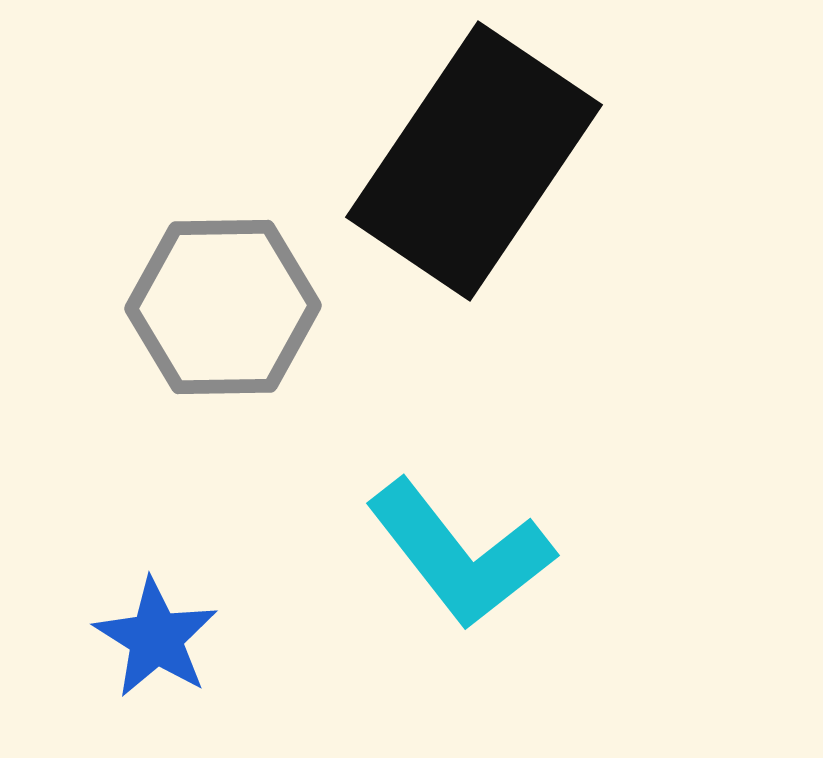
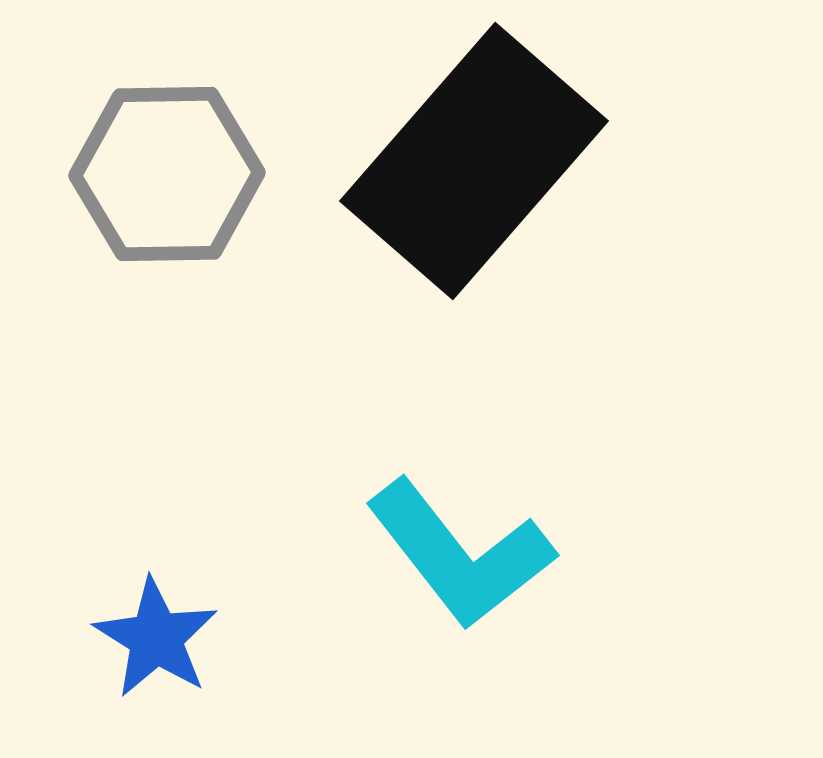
black rectangle: rotated 7 degrees clockwise
gray hexagon: moved 56 px left, 133 px up
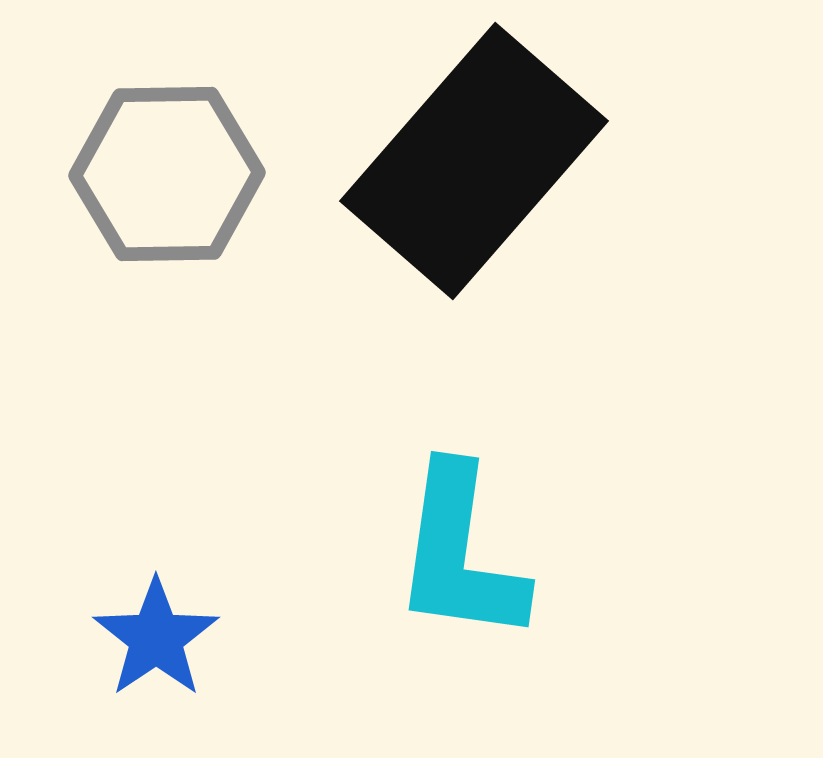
cyan L-shape: rotated 46 degrees clockwise
blue star: rotated 6 degrees clockwise
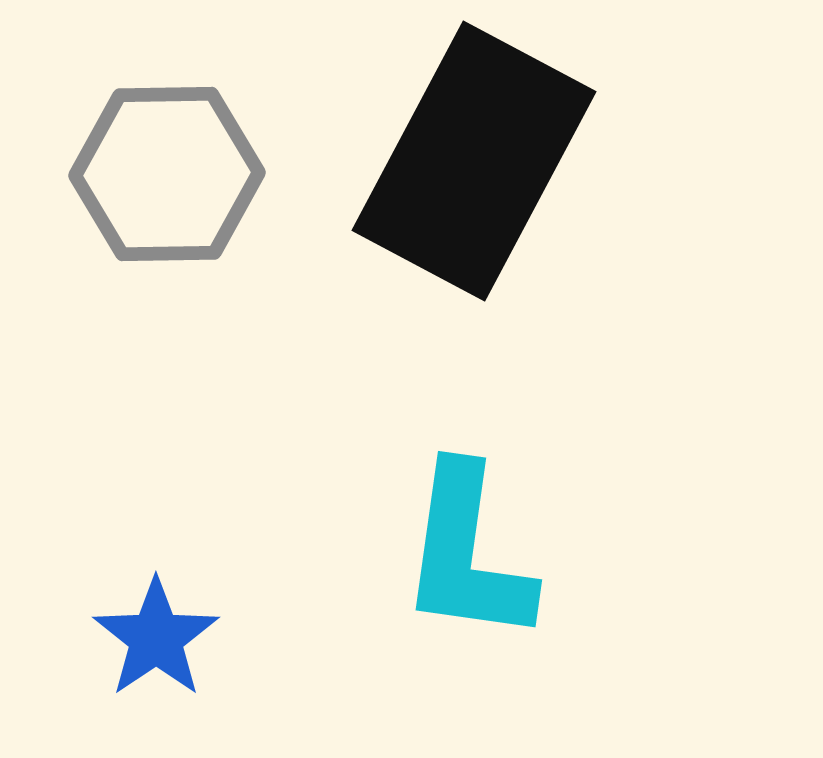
black rectangle: rotated 13 degrees counterclockwise
cyan L-shape: moved 7 px right
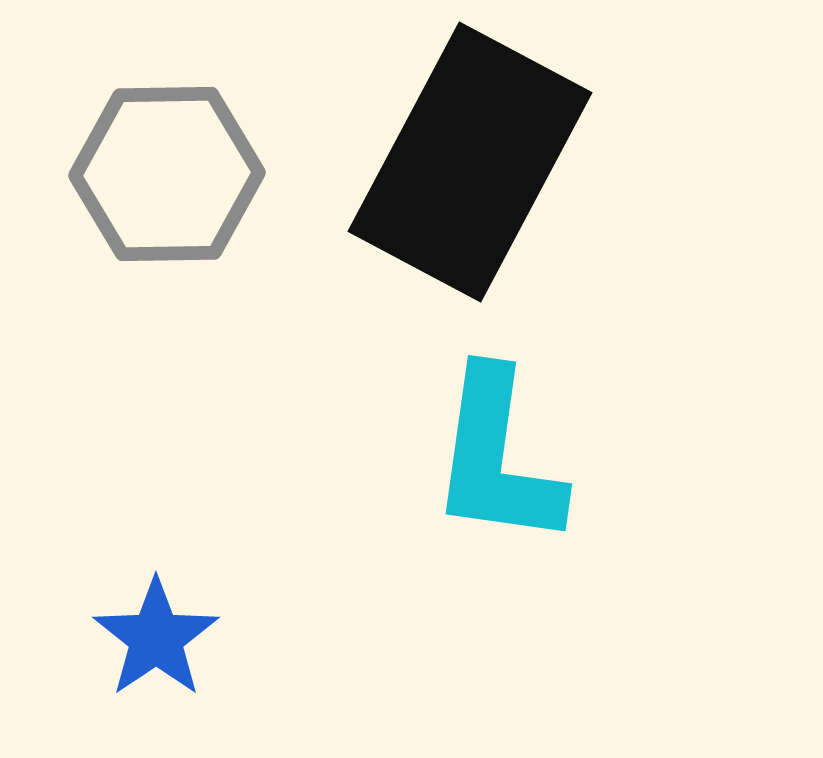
black rectangle: moved 4 px left, 1 px down
cyan L-shape: moved 30 px right, 96 px up
